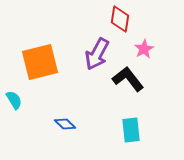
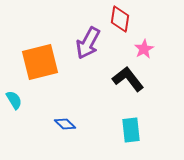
purple arrow: moved 9 px left, 11 px up
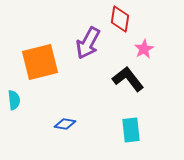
cyan semicircle: rotated 24 degrees clockwise
blue diamond: rotated 35 degrees counterclockwise
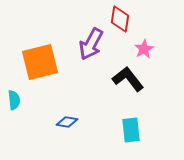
purple arrow: moved 3 px right, 1 px down
blue diamond: moved 2 px right, 2 px up
